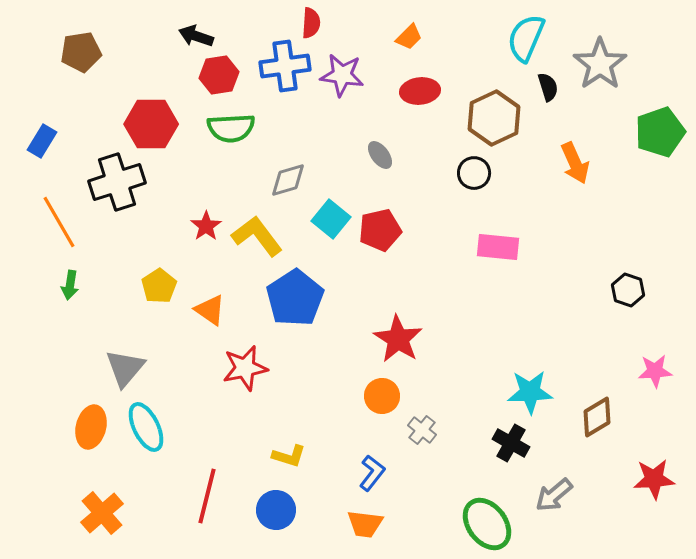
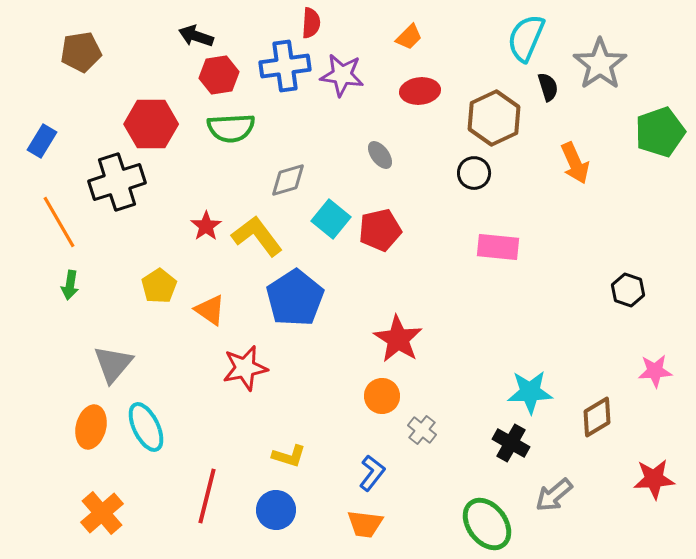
gray triangle at (125, 368): moved 12 px left, 4 px up
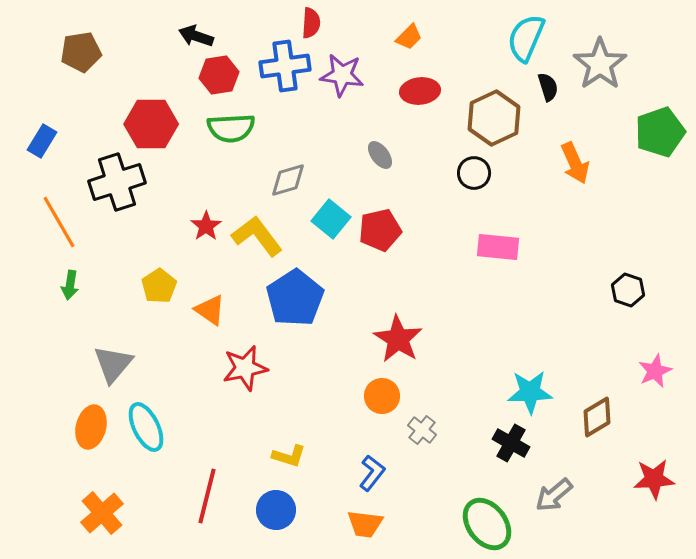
pink star at (655, 371): rotated 20 degrees counterclockwise
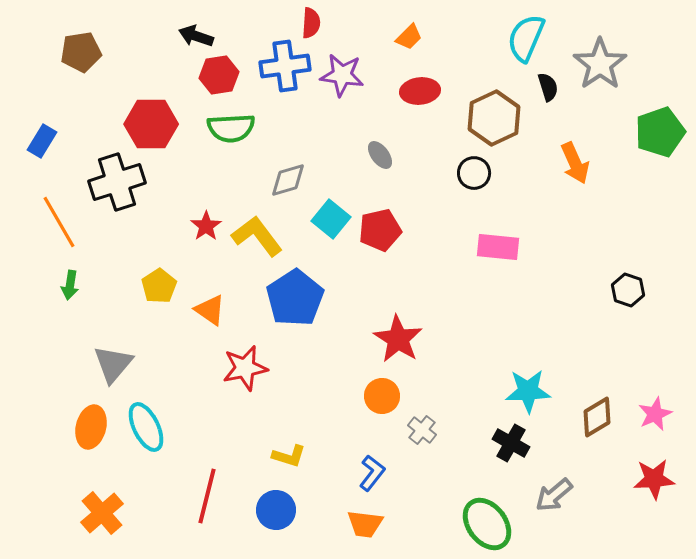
pink star at (655, 371): moved 43 px down
cyan star at (530, 392): moved 2 px left, 1 px up
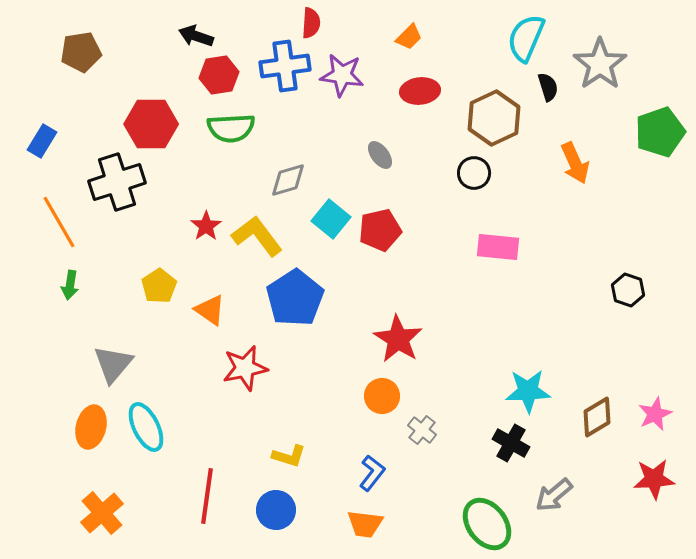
red line at (207, 496): rotated 6 degrees counterclockwise
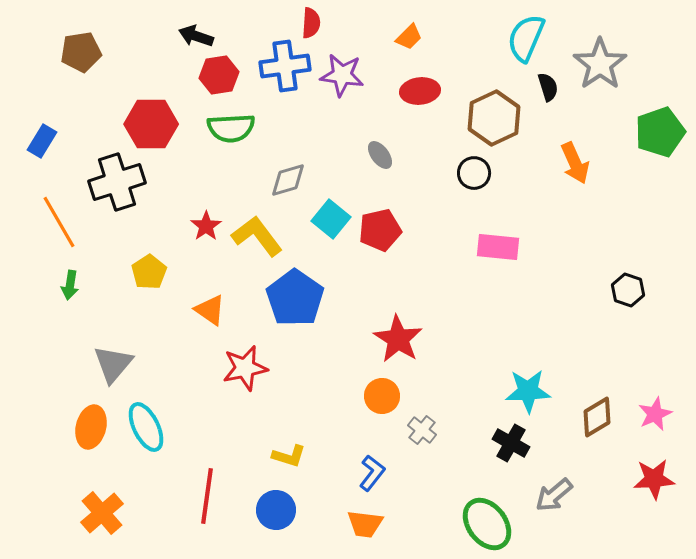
yellow pentagon at (159, 286): moved 10 px left, 14 px up
blue pentagon at (295, 298): rotated 4 degrees counterclockwise
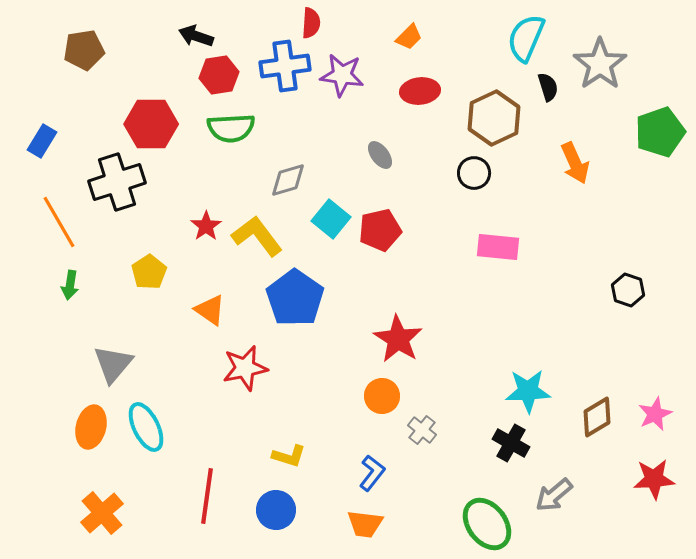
brown pentagon at (81, 52): moved 3 px right, 2 px up
